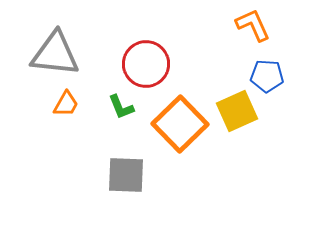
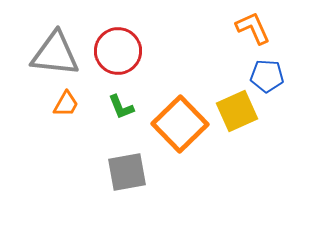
orange L-shape: moved 3 px down
red circle: moved 28 px left, 13 px up
gray square: moved 1 px right, 3 px up; rotated 12 degrees counterclockwise
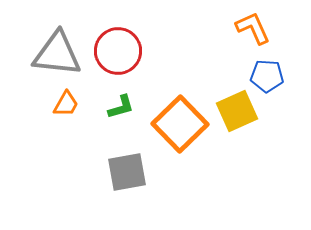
gray triangle: moved 2 px right
green L-shape: rotated 84 degrees counterclockwise
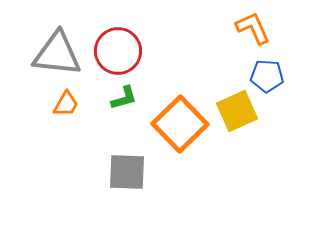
green L-shape: moved 3 px right, 9 px up
gray square: rotated 12 degrees clockwise
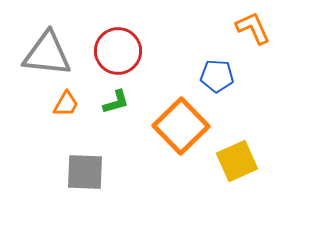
gray triangle: moved 10 px left
blue pentagon: moved 50 px left
green L-shape: moved 8 px left, 4 px down
yellow square: moved 50 px down
orange square: moved 1 px right, 2 px down
gray square: moved 42 px left
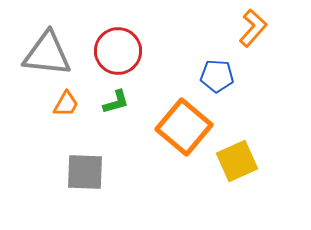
orange L-shape: rotated 66 degrees clockwise
orange square: moved 3 px right, 1 px down; rotated 6 degrees counterclockwise
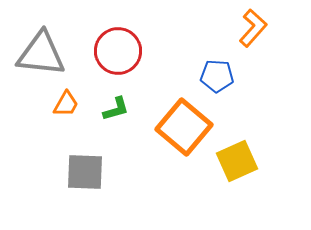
gray triangle: moved 6 px left
green L-shape: moved 7 px down
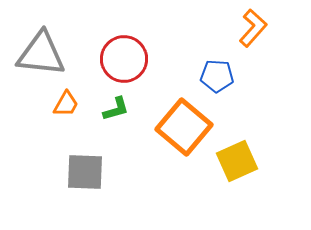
red circle: moved 6 px right, 8 px down
